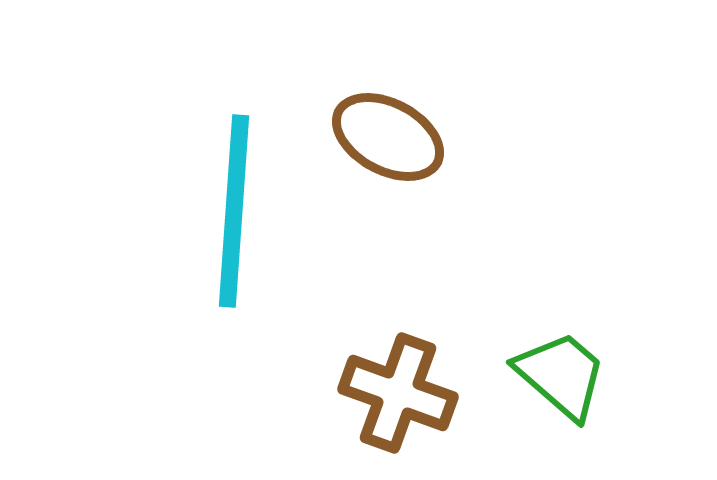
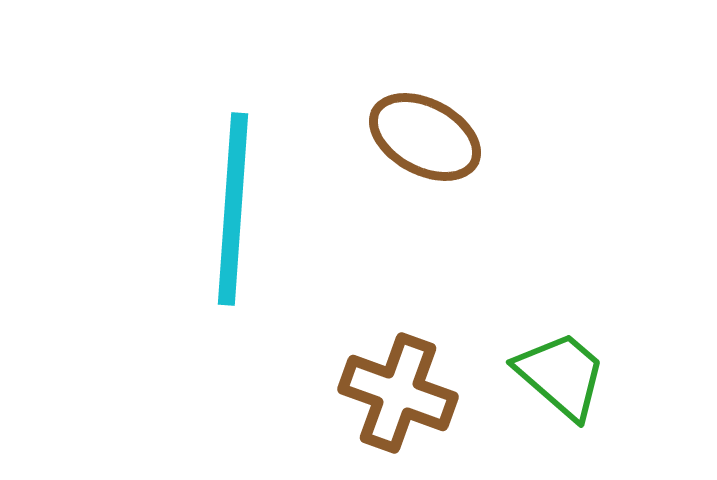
brown ellipse: moved 37 px right
cyan line: moved 1 px left, 2 px up
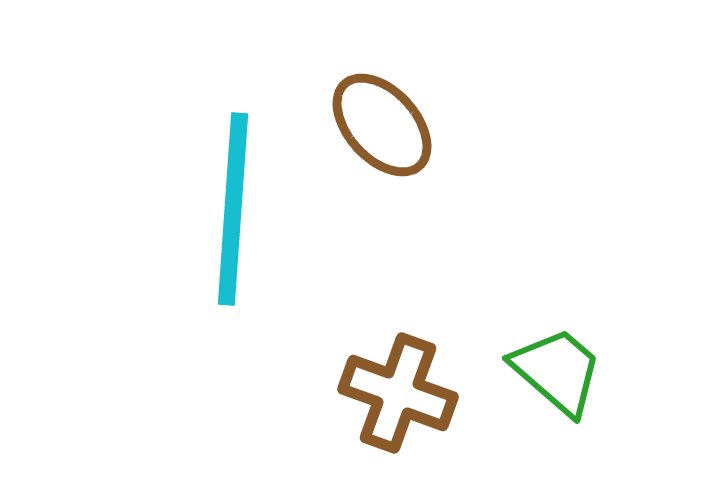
brown ellipse: moved 43 px left, 12 px up; rotated 20 degrees clockwise
green trapezoid: moved 4 px left, 4 px up
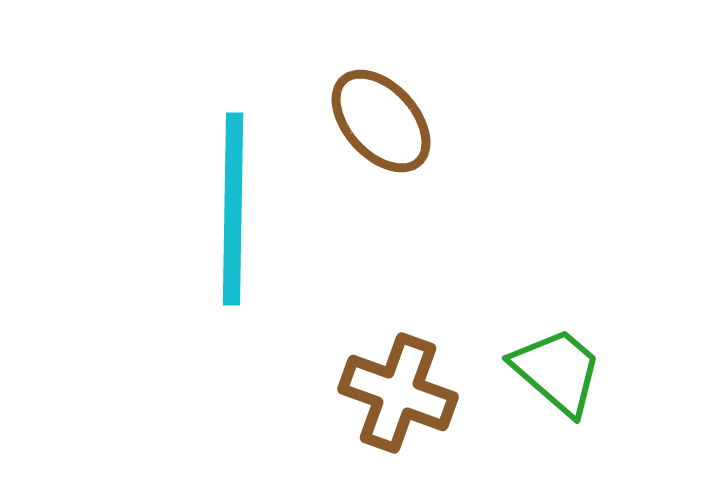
brown ellipse: moved 1 px left, 4 px up
cyan line: rotated 3 degrees counterclockwise
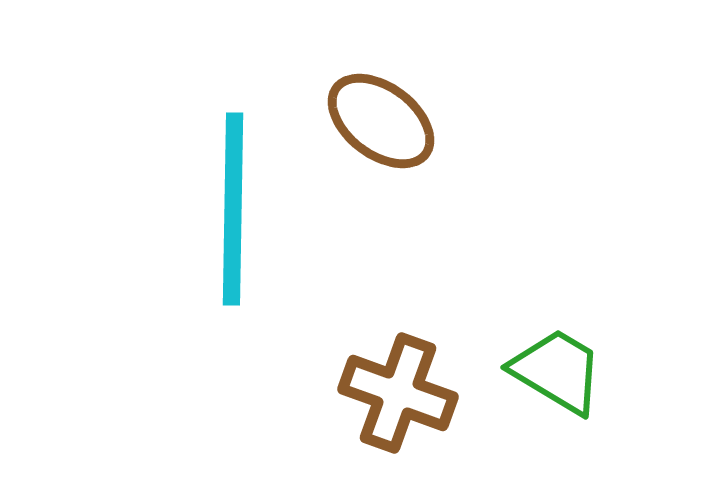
brown ellipse: rotated 11 degrees counterclockwise
green trapezoid: rotated 10 degrees counterclockwise
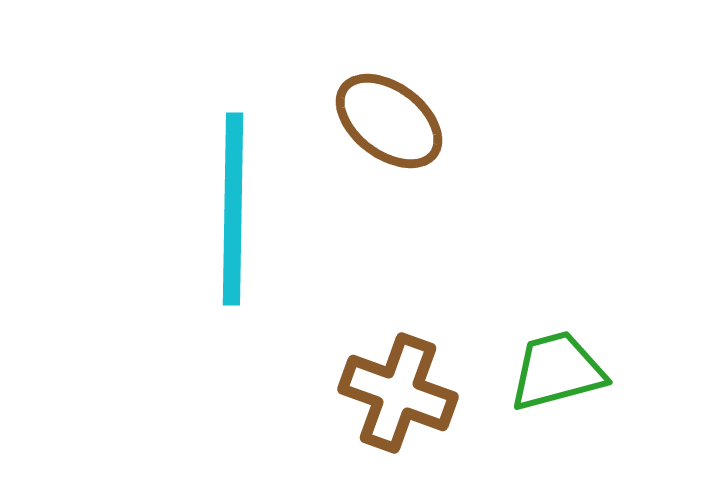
brown ellipse: moved 8 px right
green trapezoid: rotated 46 degrees counterclockwise
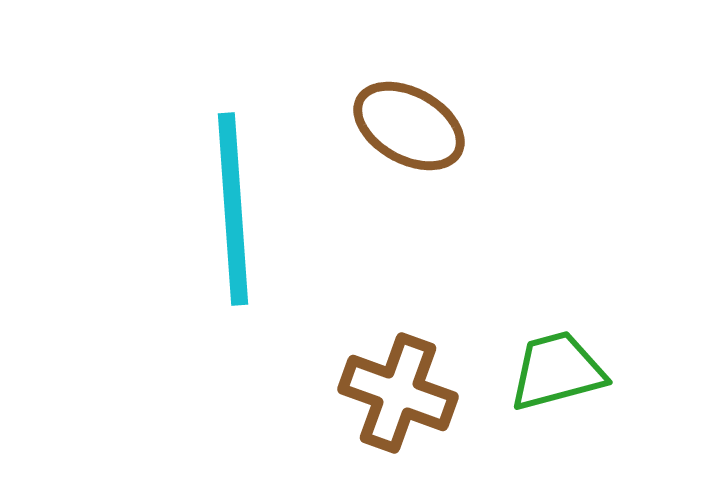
brown ellipse: moved 20 px right, 5 px down; rotated 8 degrees counterclockwise
cyan line: rotated 5 degrees counterclockwise
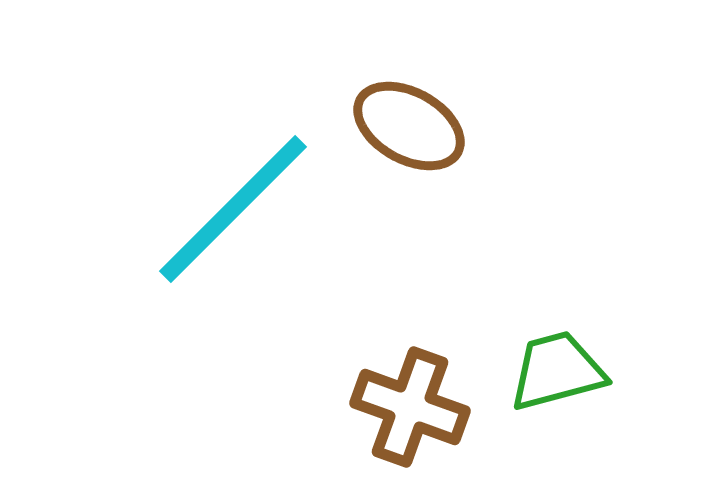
cyan line: rotated 49 degrees clockwise
brown cross: moved 12 px right, 14 px down
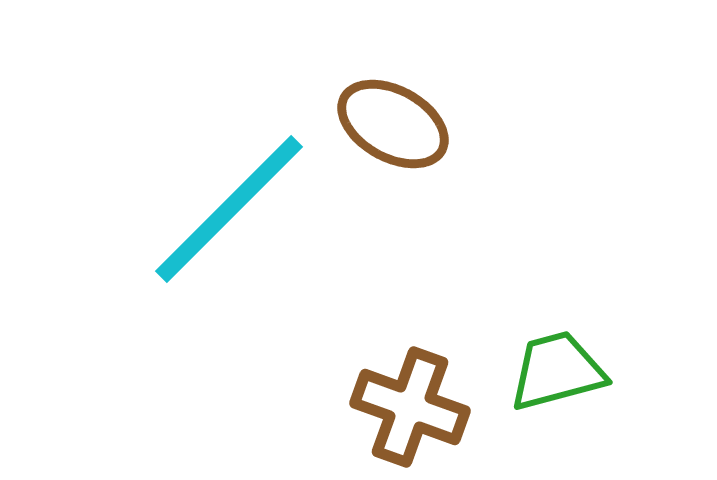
brown ellipse: moved 16 px left, 2 px up
cyan line: moved 4 px left
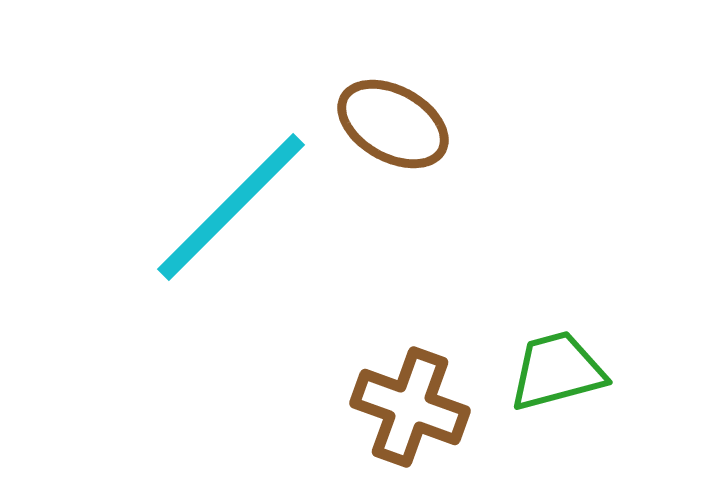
cyan line: moved 2 px right, 2 px up
